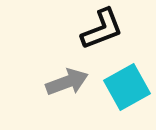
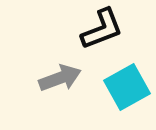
gray arrow: moved 7 px left, 4 px up
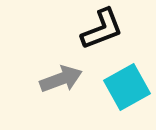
gray arrow: moved 1 px right, 1 px down
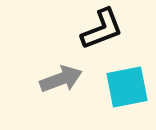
cyan square: rotated 18 degrees clockwise
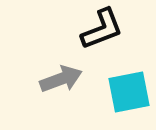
cyan square: moved 2 px right, 5 px down
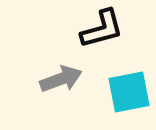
black L-shape: rotated 6 degrees clockwise
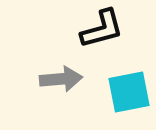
gray arrow: rotated 15 degrees clockwise
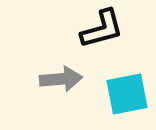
cyan square: moved 2 px left, 2 px down
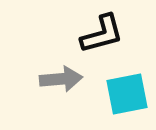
black L-shape: moved 5 px down
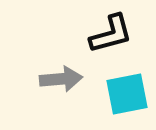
black L-shape: moved 9 px right
